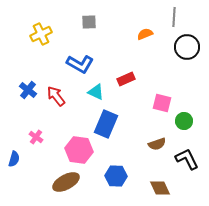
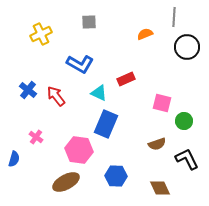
cyan triangle: moved 3 px right, 1 px down
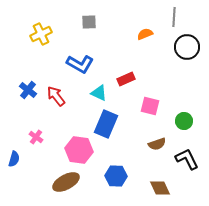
pink square: moved 12 px left, 3 px down
